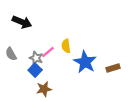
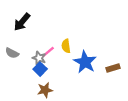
black arrow: rotated 108 degrees clockwise
gray semicircle: moved 1 px right, 1 px up; rotated 32 degrees counterclockwise
gray star: moved 3 px right
blue square: moved 5 px right, 1 px up
brown star: moved 1 px right, 1 px down
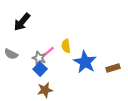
gray semicircle: moved 1 px left, 1 px down
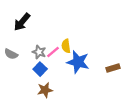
pink line: moved 5 px right
gray star: moved 6 px up
blue star: moved 7 px left; rotated 15 degrees counterclockwise
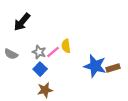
blue star: moved 17 px right, 4 px down
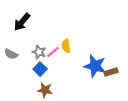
brown rectangle: moved 2 px left, 4 px down
brown star: rotated 21 degrees clockwise
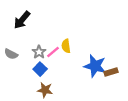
black arrow: moved 2 px up
gray star: rotated 16 degrees clockwise
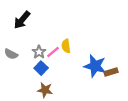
blue square: moved 1 px right, 1 px up
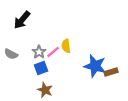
blue square: rotated 24 degrees clockwise
brown star: rotated 14 degrees clockwise
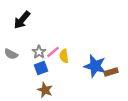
yellow semicircle: moved 2 px left, 10 px down
